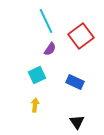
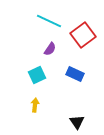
cyan line: moved 3 px right; rotated 40 degrees counterclockwise
red square: moved 2 px right, 1 px up
blue rectangle: moved 8 px up
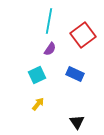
cyan line: rotated 75 degrees clockwise
yellow arrow: moved 3 px right, 1 px up; rotated 32 degrees clockwise
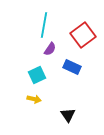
cyan line: moved 5 px left, 4 px down
blue rectangle: moved 3 px left, 7 px up
yellow arrow: moved 4 px left, 5 px up; rotated 64 degrees clockwise
black triangle: moved 9 px left, 7 px up
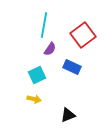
black triangle: rotated 42 degrees clockwise
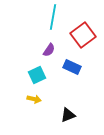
cyan line: moved 9 px right, 8 px up
purple semicircle: moved 1 px left, 1 px down
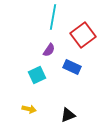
yellow arrow: moved 5 px left, 10 px down
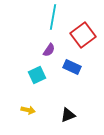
yellow arrow: moved 1 px left, 1 px down
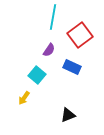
red square: moved 3 px left
cyan square: rotated 24 degrees counterclockwise
yellow arrow: moved 4 px left, 12 px up; rotated 112 degrees clockwise
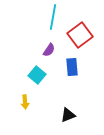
blue rectangle: rotated 60 degrees clockwise
yellow arrow: moved 1 px right, 4 px down; rotated 40 degrees counterclockwise
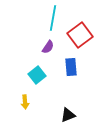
cyan line: moved 1 px down
purple semicircle: moved 1 px left, 3 px up
blue rectangle: moved 1 px left
cyan square: rotated 12 degrees clockwise
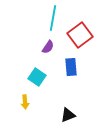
cyan square: moved 2 px down; rotated 18 degrees counterclockwise
